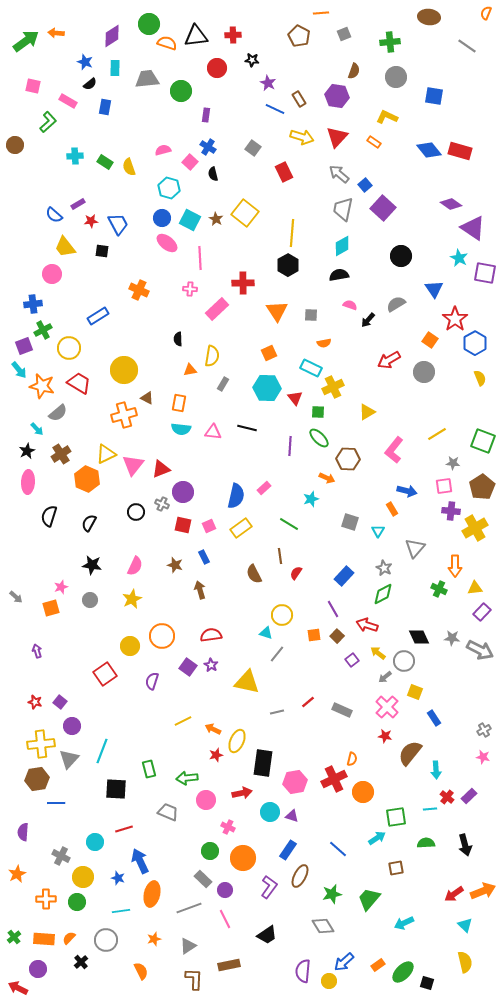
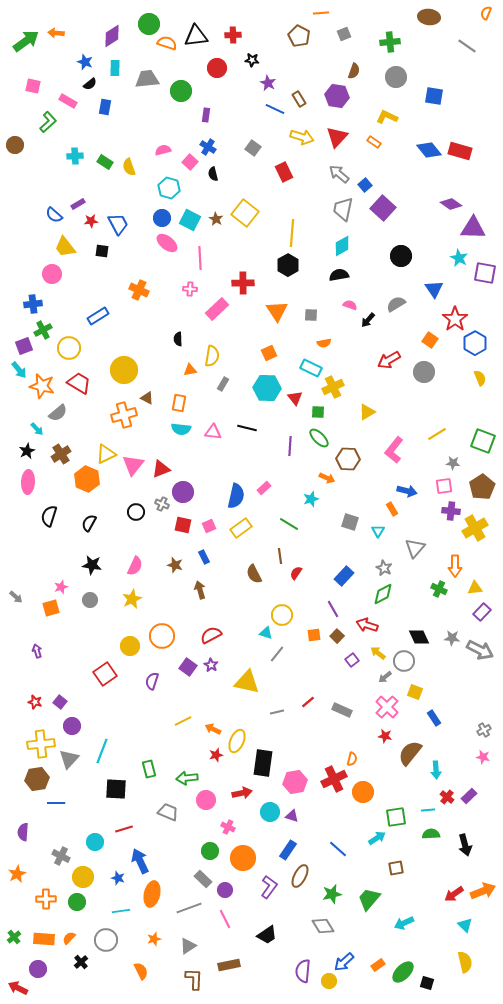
purple triangle at (473, 228): rotated 32 degrees counterclockwise
red semicircle at (211, 635): rotated 20 degrees counterclockwise
cyan line at (430, 809): moved 2 px left, 1 px down
green semicircle at (426, 843): moved 5 px right, 9 px up
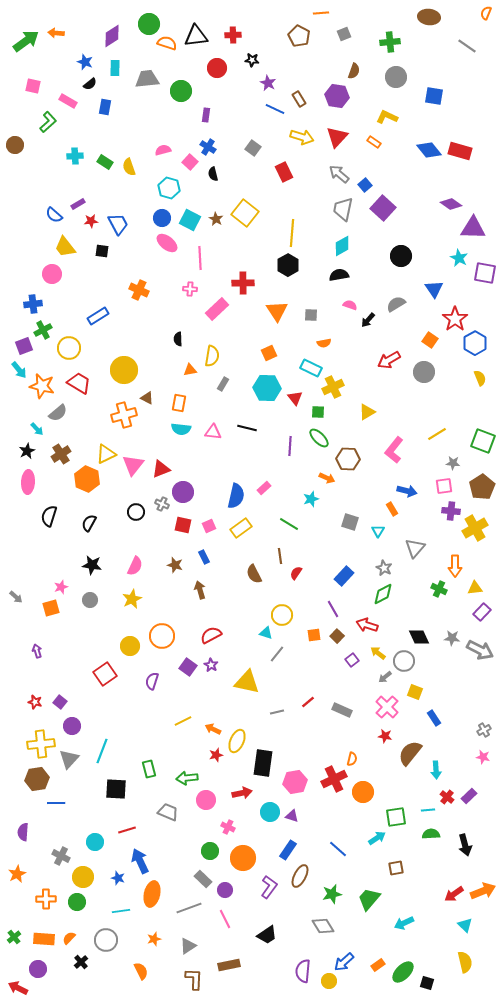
red line at (124, 829): moved 3 px right, 1 px down
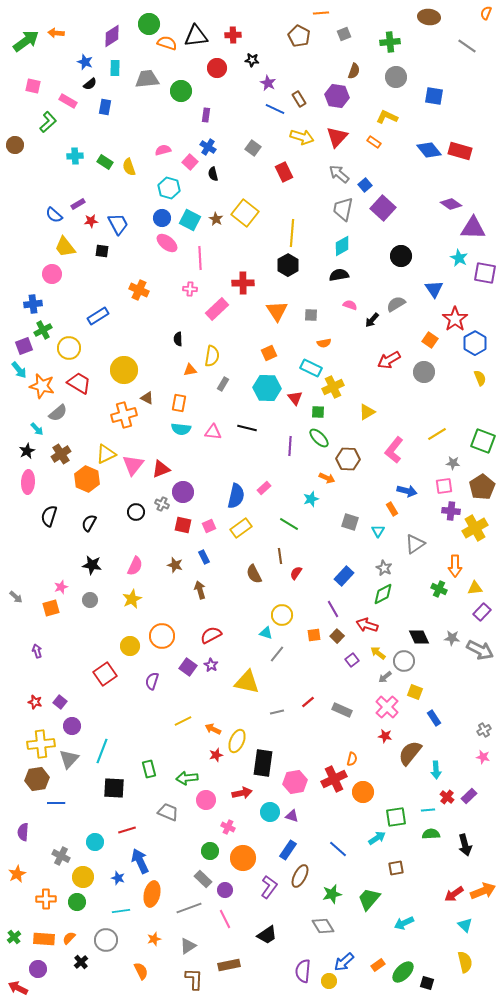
black arrow at (368, 320): moved 4 px right
gray triangle at (415, 548): moved 4 px up; rotated 15 degrees clockwise
black square at (116, 789): moved 2 px left, 1 px up
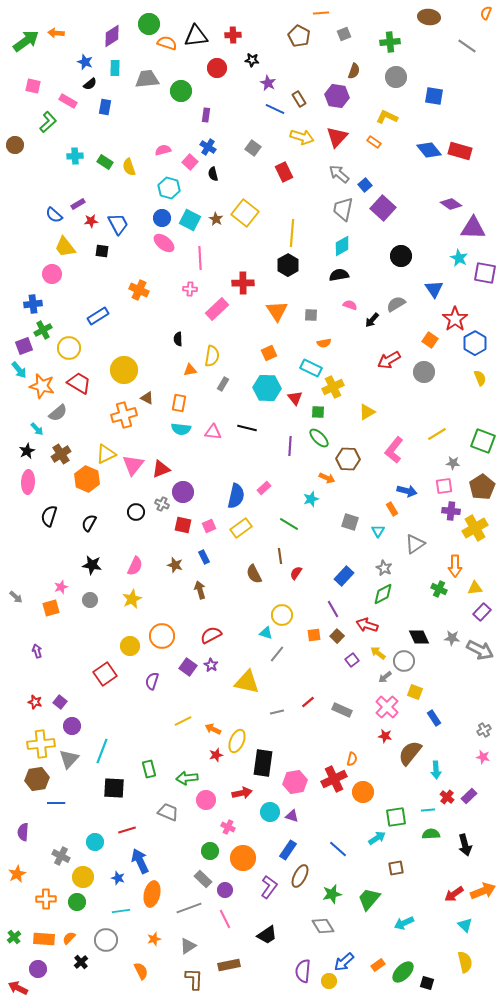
pink ellipse at (167, 243): moved 3 px left
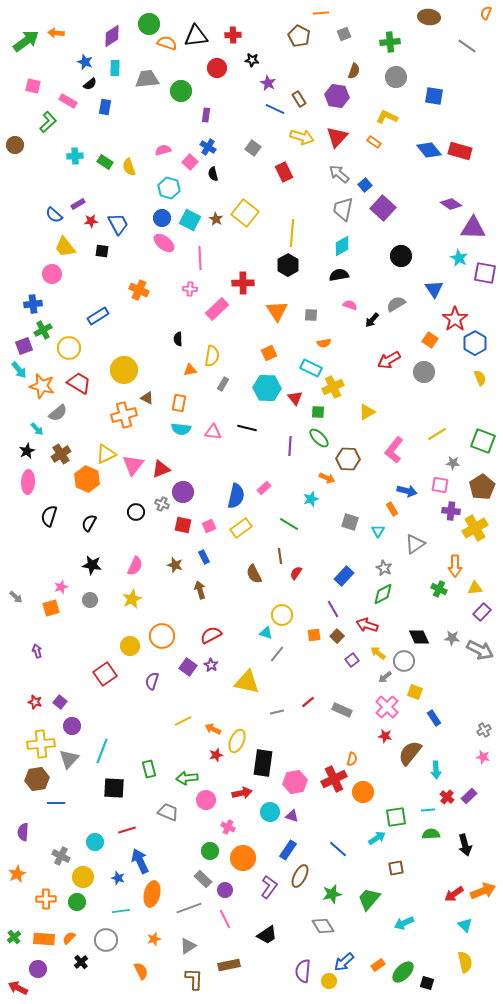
pink square at (444, 486): moved 4 px left, 1 px up; rotated 18 degrees clockwise
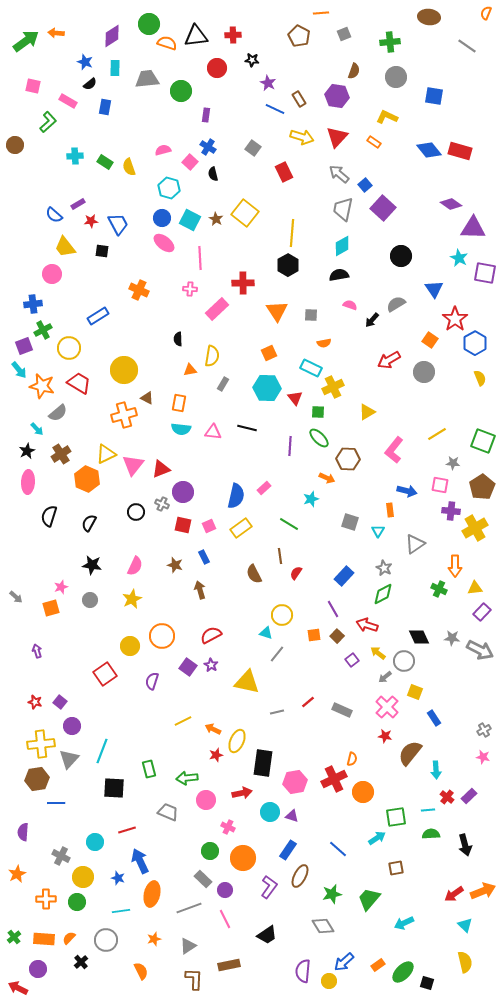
orange rectangle at (392, 509): moved 2 px left, 1 px down; rotated 24 degrees clockwise
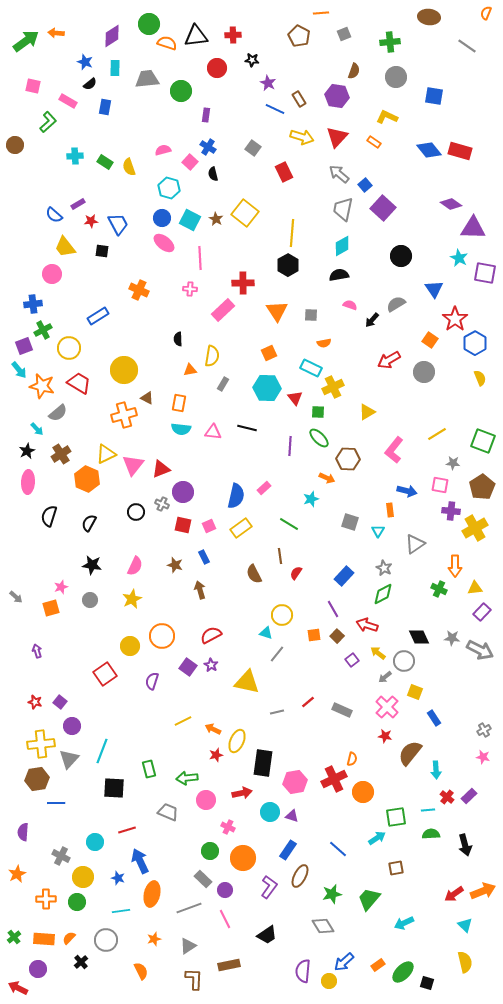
pink rectangle at (217, 309): moved 6 px right, 1 px down
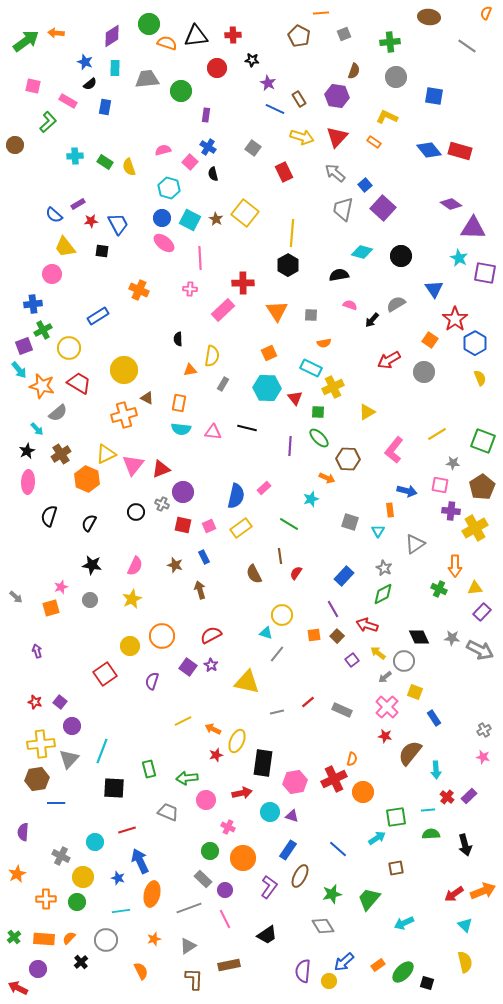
gray arrow at (339, 174): moved 4 px left, 1 px up
cyan diamond at (342, 246): moved 20 px right, 6 px down; rotated 45 degrees clockwise
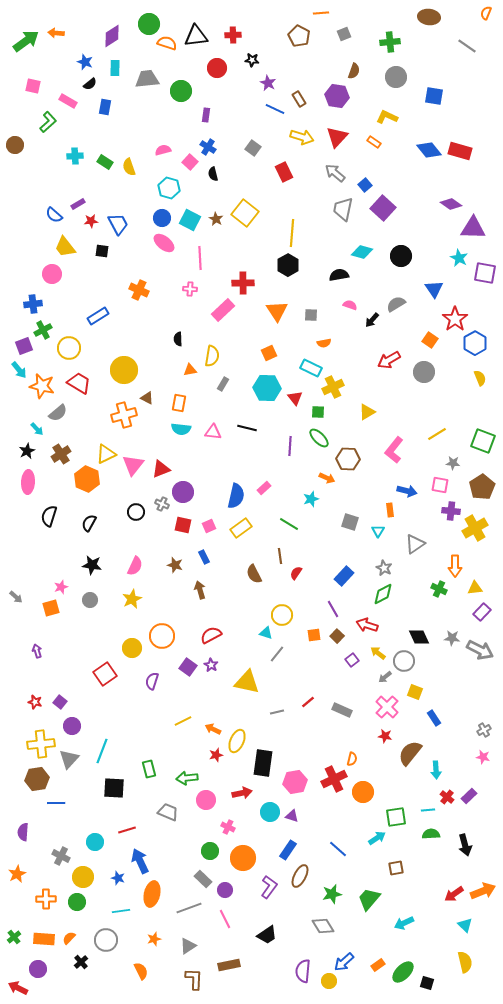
yellow circle at (130, 646): moved 2 px right, 2 px down
